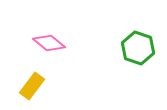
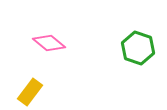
yellow rectangle: moved 2 px left, 6 px down
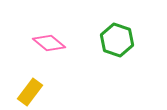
green hexagon: moved 21 px left, 8 px up
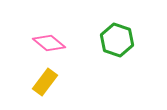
yellow rectangle: moved 15 px right, 10 px up
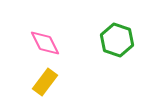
pink diamond: moved 4 px left; rotated 24 degrees clockwise
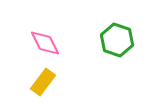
yellow rectangle: moved 2 px left
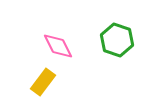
pink diamond: moved 13 px right, 3 px down
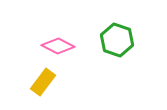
pink diamond: rotated 36 degrees counterclockwise
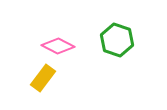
yellow rectangle: moved 4 px up
